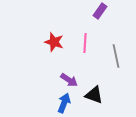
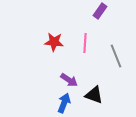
red star: rotated 12 degrees counterclockwise
gray line: rotated 10 degrees counterclockwise
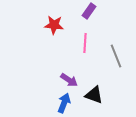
purple rectangle: moved 11 px left
red star: moved 17 px up
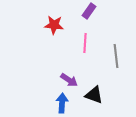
gray line: rotated 15 degrees clockwise
blue arrow: moved 2 px left; rotated 18 degrees counterclockwise
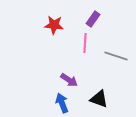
purple rectangle: moved 4 px right, 8 px down
gray line: rotated 65 degrees counterclockwise
black triangle: moved 5 px right, 4 px down
blue arrow: rotated 24 degrees counterclockwise
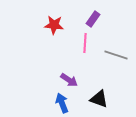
gray line: moved 1 px up
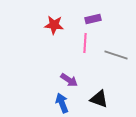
purple rectangle: rotated 42 degrees clockwise
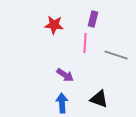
purple rectangle: rotated 63 degrees counterclockwise
purple arrow: moved 4 px left, 5 px up
blue arrow: rotated 18 degrees clockwise
